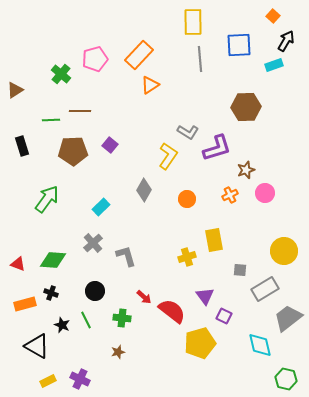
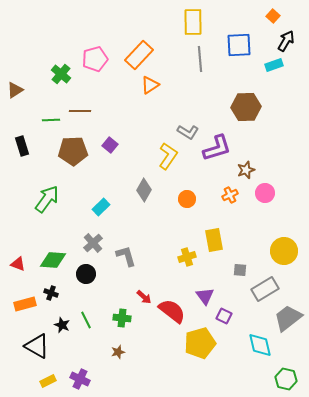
black circle at (95, 291): moved 9 px left, 17 px up
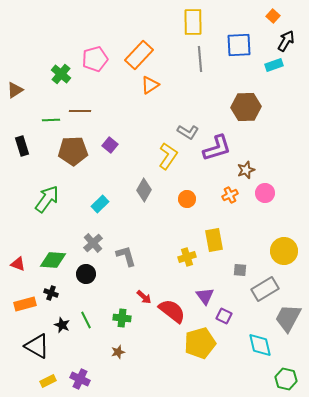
cyan rectangle at (101, 207): moved 1 px left, 3 px up
gray trapezoid at (288, 318): rotated 24 degrees counterclockwise
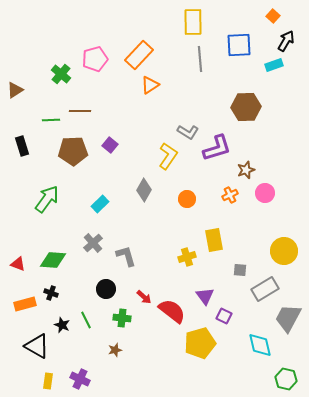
black circle at (86, 274): moved 20 px right, 15 px down
brown star at (118, 352): moved 3 px left, 2 px up
yellow rectangle at (48, 381): rotated 56 degrees counterclockwise
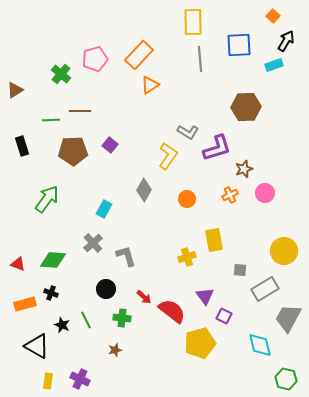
brown star at (246, 170): moved 2 px left, 1 px up
cyan rectangle at (100, 204): moved 4 px right, 5 px down; rotated 18 degrees counterclockwise
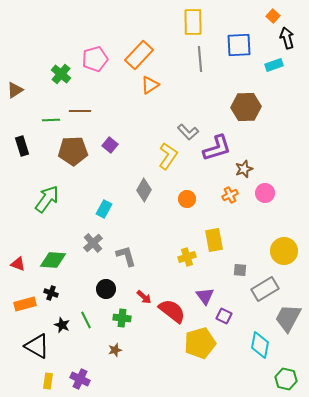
black arrow at (286, 41): moved 1 px right, 3 px up; rotated 45 degrees counterclockwise
gray L-shape at (188, 132): rotated 15 degrees clockwise
cyan diamond at (260, 345): rotated 24 degrees clockwise
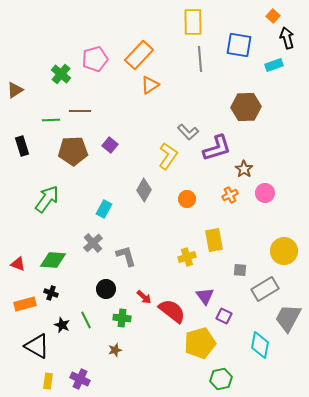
blue square at (239, 45): rotated 12 degrees clockwise
brown star at (244, 169): rotated 18 degrees counterclockwise
green hexagon at (286, 379): moved 65 px left; rotated 25 degrees counterclockwise
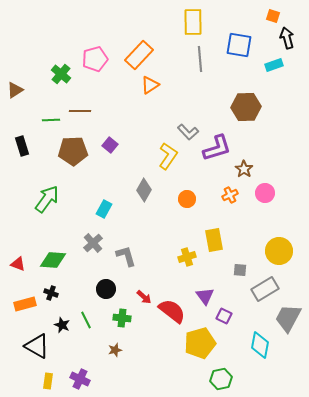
orange square at (273, 16): rotated 24 degrees counterclockwise
yellow circle at (284, 251): moved 5 px left
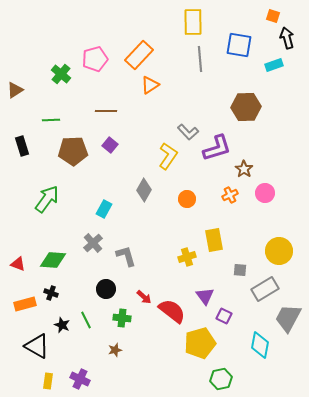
brown line at (80, 111): moved 26 px right
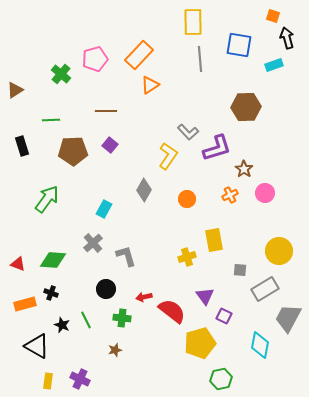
red arrow at (144, 297): rotated 126 degrees clockwise
